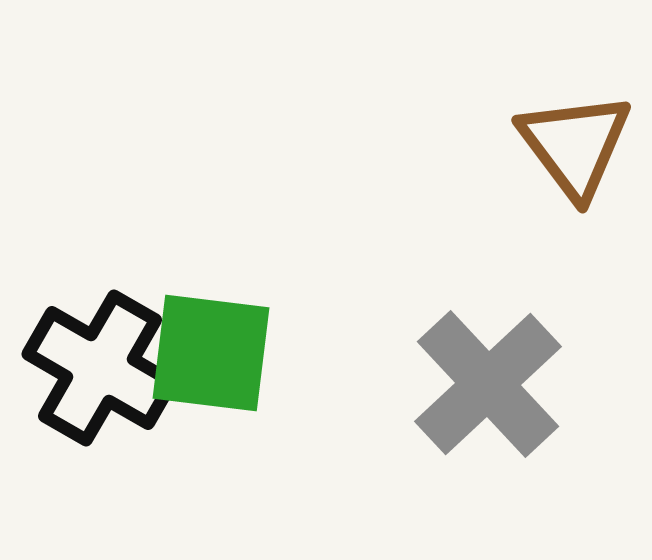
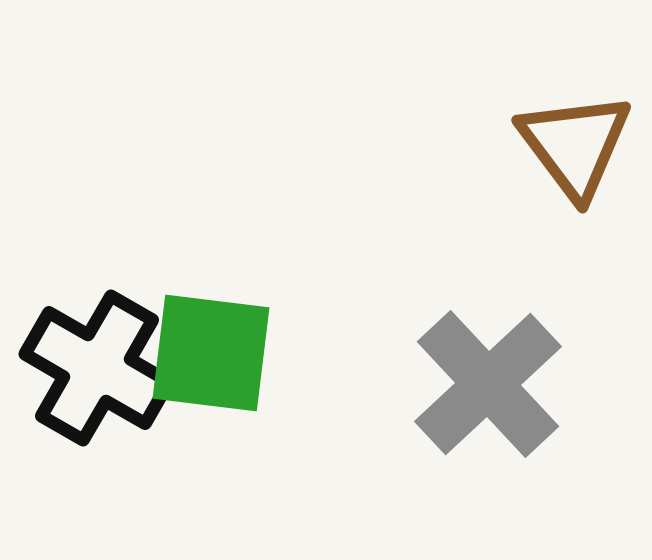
black cross: moved 3 px left
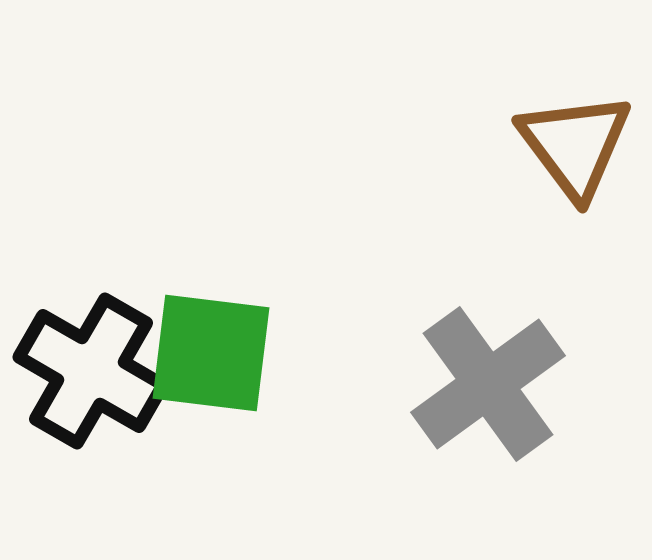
black cross: moved 6 px left, 3 px down
gray cross: rotated 7 degrees clockwise
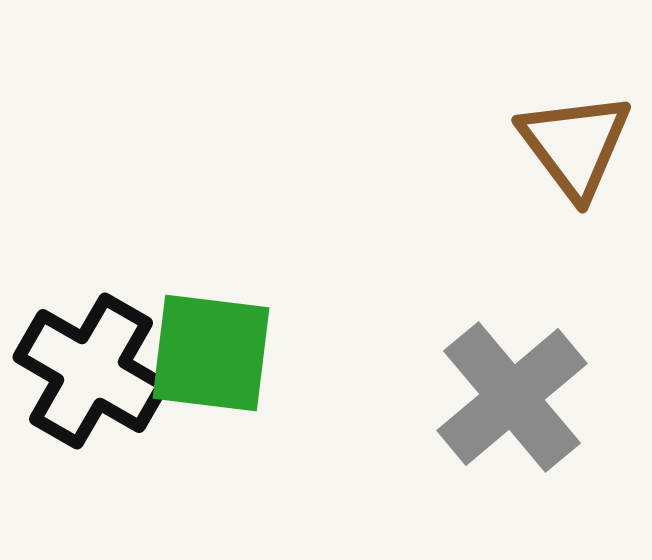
gray cross: moved 24 px right, 13 px down; rotated 4 degrees counterclockwise
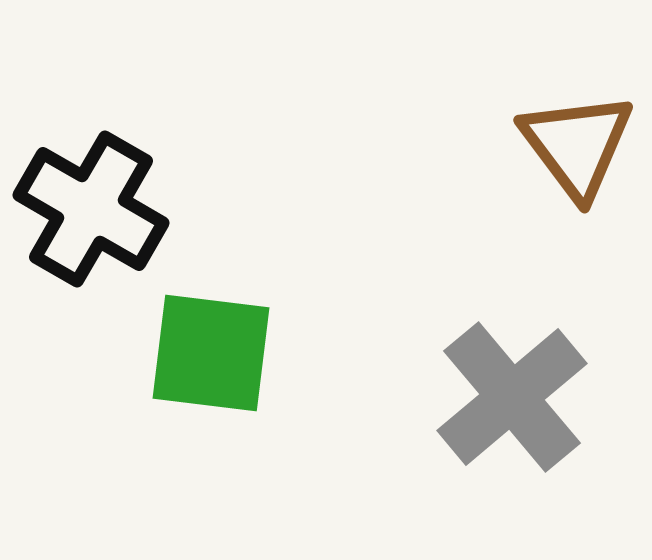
brown triangle: moved 2 px right
black cross: moved 162 px up
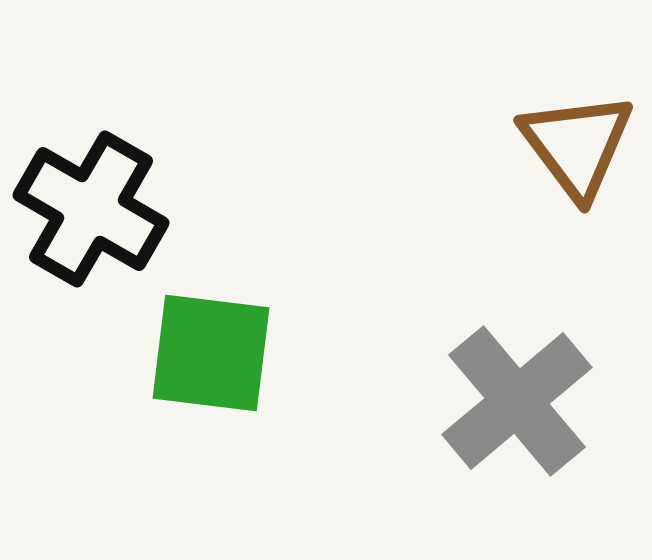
gray cross: moved 5 px right, 4 px down
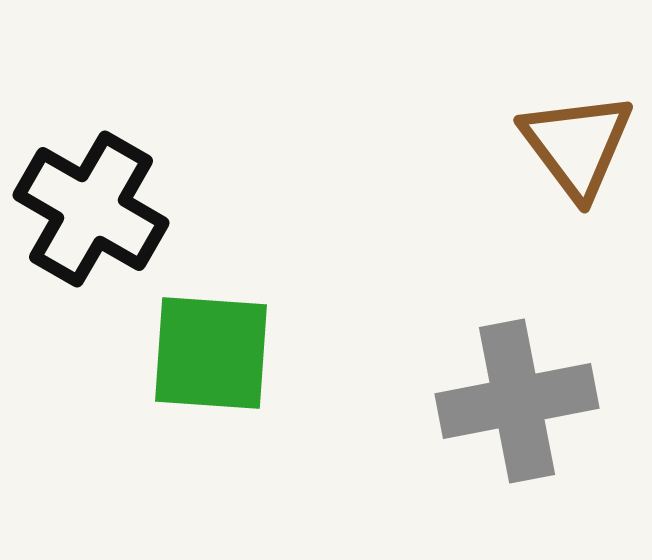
green square: rotated 3 degrees counterclockwise
gray cross: rotated 29 degrees clockwise
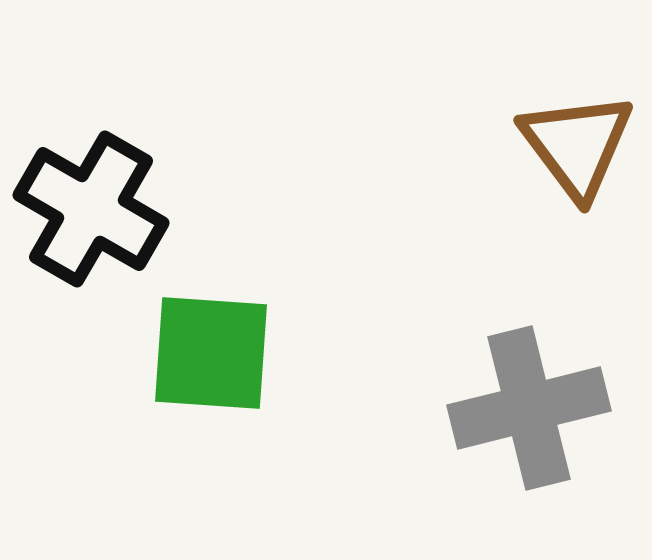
gray cross: moved 12 px right, 7 px down; rotated 3 degrees counterclockwise
